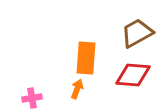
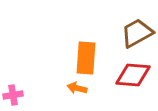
orange arrow: moved 1 px up; rotated 96 degrees counterclockwise
pink cross: moved 19 px left, 3 px up
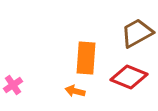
red diamond: moved 4 px left, 2 px down; rotated 18 degrees clockwise
orange arrow: moved 2 px left, 3 px down
pink cross: moved 10 px up; rotated 24 degrees counterclockwise
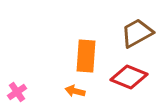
orange rectangle: moved 2 px up
pink cross: moved 4 px right, 7 px down
